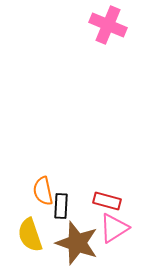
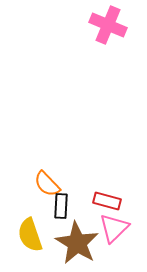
orange semicircle: moved 4 px right, 7 px up; rotated 32 degrees counterclockwise
pink triangle: rotated 12 degrees counterclockwise
brown star: rotated 12 degrees clockwise
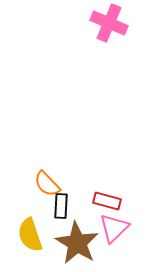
pink cross: moved 1 px right, 2 px up
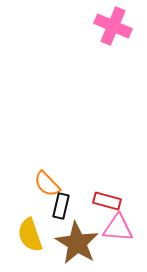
pink cross: moved 4 px right, 3 px down
black rectangle: rotated 10 degrees clockwise
pink triangle: moved 4 px right; rotated 48 degrees clockwise
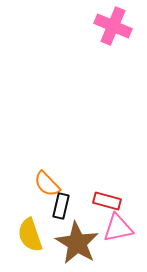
pink triangle: rotated 16 degrees counterclockwise
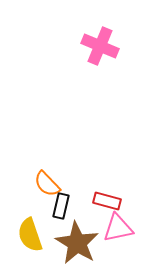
pink cross: moved 13 px left, 20 px down
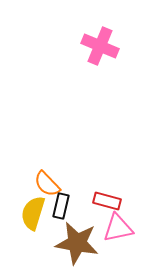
yellow semicircle: moved 3 px right, 22 px up; rotated 36 degrees clockwise
brown star: rotated 21 degrees counterclockwise
